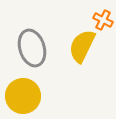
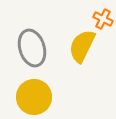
orange cross: moved 1 px up
yellow circle: moved 11 px right, 1 px down
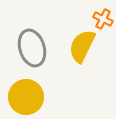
yellow circle: moved 8 px left
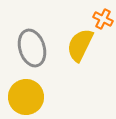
yellow semicircle: moved 2 px left, 1 px up
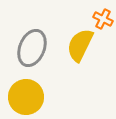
gray ellipse: rotated 39 degrees clockwise
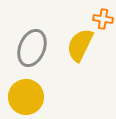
orange cross: rotated 18 degrees counterclockwise
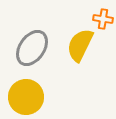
gray ellipse: rotated 12 degrees clockwise
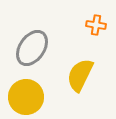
orange cross: moved 7 px left, 6 px down
yellow semicircle: moved 30 px down
